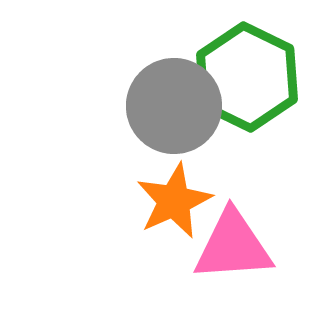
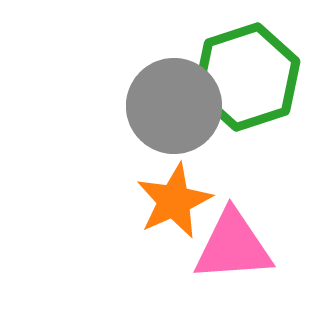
green hexagon: rotated 16 degrees clockwise
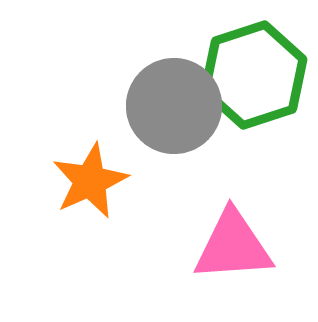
green hexagon: moved 7 px right, 2 px up
orange star: moved 84 px left, 20 px up
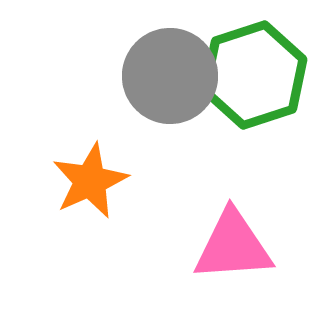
gray circle: moved 4 px left, 30 px up
